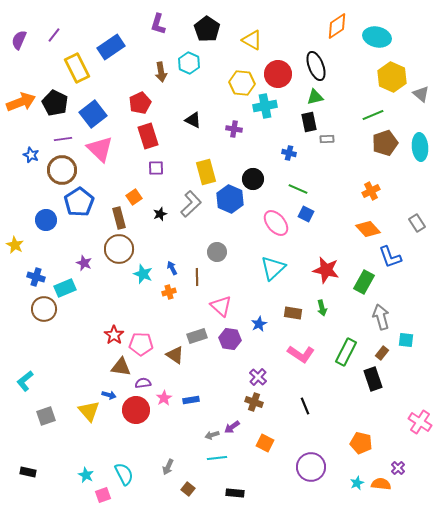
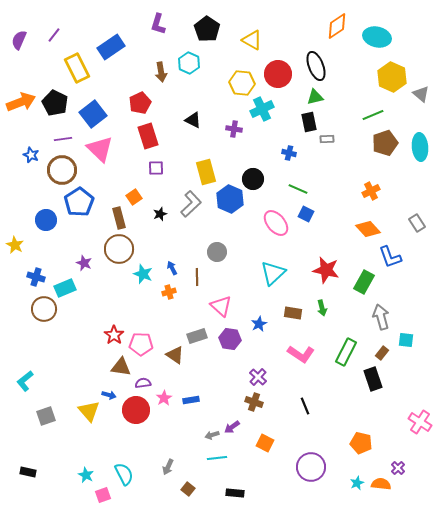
cyan cross at (265, 106): moved 3 px left, 3 px down; rotated 15 degrees counterclockwise
cyan triangle at (273, 268): moved 5 px down
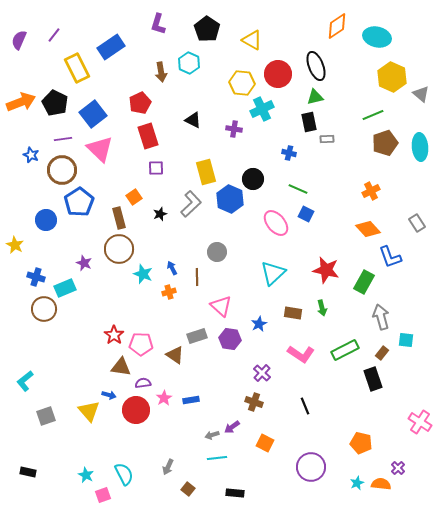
green rectangle at (346, 352): moved 1 px left, 2 px up; rotated 36 degrees clockwise
purple cross at (258, 377): moved 4 px right, 4 px up
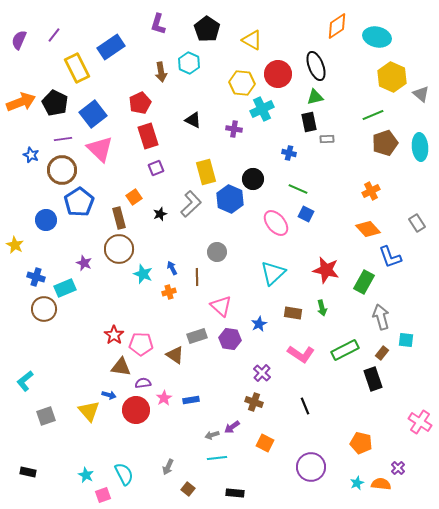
purple square at (156, 168): rotated 21 degrees counterclockwise
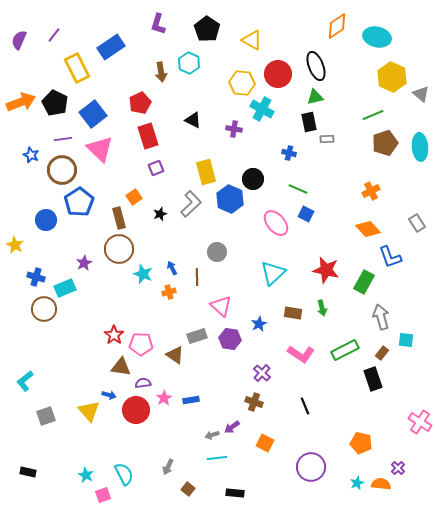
cyan cross at (262, 109): rotated 35 degrees counterclockwise
purple star at (84, 263): rotated 21 degrees clockwise
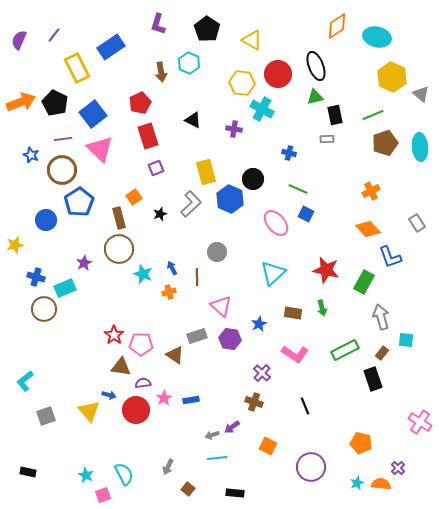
black rectangle at (309, 122): moved 26 px right, 7 px up
yellow star at (15, 245): rotated 30 degrees clockwise
pink L-shape at (301, 354): moved 6 px left
orange square at (265, 443): moved 3 px right, 3 px down
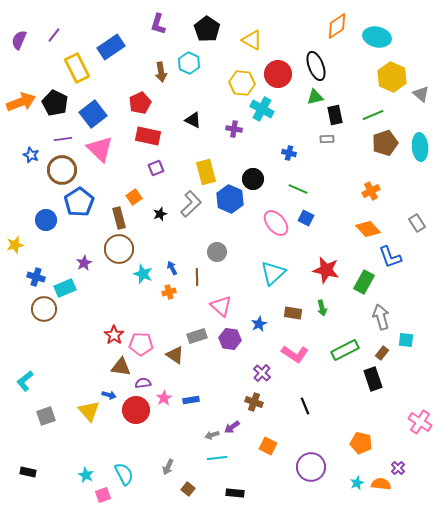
red rectangle at (148, 136): rotated 60 degrees counterclockwise
blue square at (306, 214): moved 4 px down
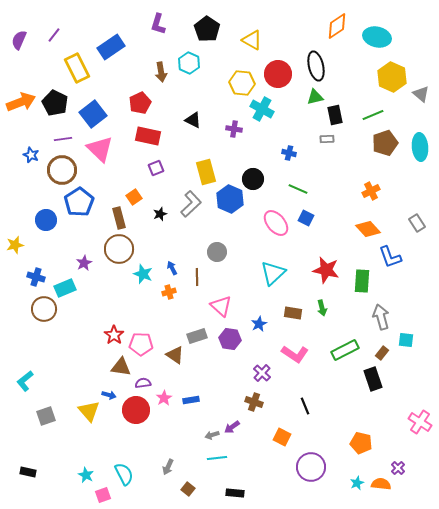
black ellipse at (316, 66): rotated 8 degrees clockwise
green rectangle at (364, 282): moved 2 px left, 1 px up; rotated 25 degrees counterclockwise
orange square at (268, 446): moved 14 px right, 9 px up
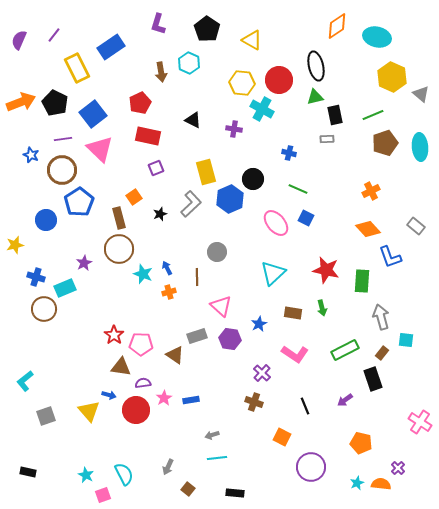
red circle at (278, 74): moved 1 px right, 6 px down
blue hexagon at (230, 199): rotated 12 degrees clockwise
gray rectangle at (417, 223): moved 1 px left, 3 px down; rotated 18 degrees counterclockwise
blue arrow at (172, 268): moved 5 px left
purple arrow at (232, 427): moved 113 px right, 27 px up
